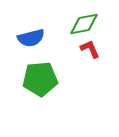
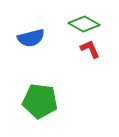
green diamond: rotated 40 degrees clockwise
green pentagon: moved 22 px down; rotated 12 degrees clockwise
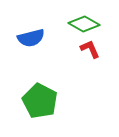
green pentagon: rotated 20 degrees clockwise
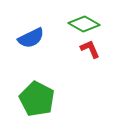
blue semicircle: rotated 12 degrees counterclockwise
green pentagon: moved 3 px left, 2 px up
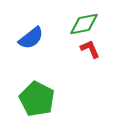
green diamond: rotated 40 degrees counterclockwise
blue semicircle: rotated 12 degrees counterclockwise
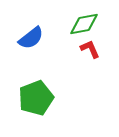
green pentagon: moved 1 px left, 1 px up; rotated 24 degrees clockwise
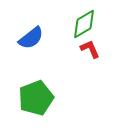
green diamond: rotated 20 degrees counterclockwise
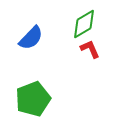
blue semicircle: rotated 8 degrees counterclockwise
green pentagon: moved 3 px left, 1 px down
